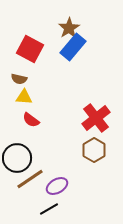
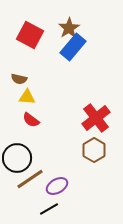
red square: moved 14 px up
yellow triangle: moved 3 px right
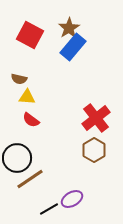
purple ellipse: moved 15 px right, 13 px down
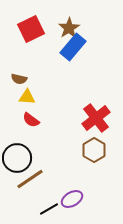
red square: moved 1 px right, 6 px up; rotated 36 degrees clockwise
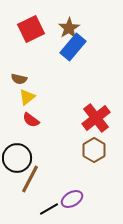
yellow triangle: rotated 42 degrees counterclockwise
brown line: rotated 28 degrees counterclockwise
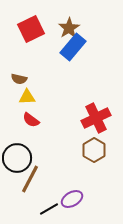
yellow triangle: rotated 36 degrees clockwise
red cross: rotated 12 degrees clockwise
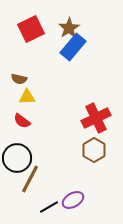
red semicircle: moved 9 px left, 1 px down
purple ellipse: moved 1 px right, 1 px down
black line: moved 2 px up
